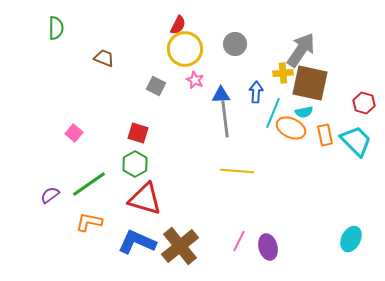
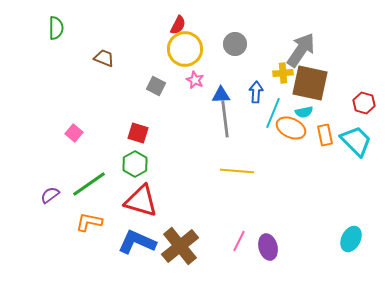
red triangle: moved 4 px left, 2 px down
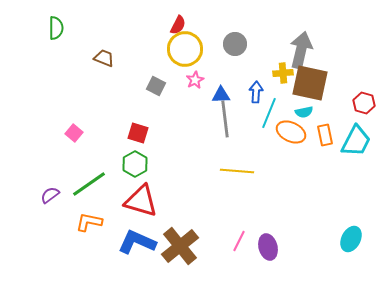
gray arrow: rotated 21 degrees counterclockwise
pink star: rotated 18 degrees clockwise
cyan line: moved 4 px left
orange ellipse: moved 4 px down
cyan trapezoid: rotated 72 degrees clockwise
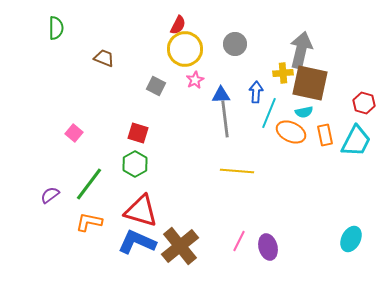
green line: rotated 18 degrees counterclockwise
red triangle: moved 10 px down
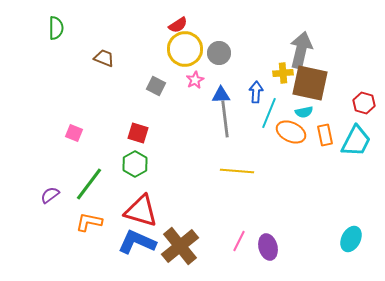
red semicircle: rotated 30 degrees clockwise
gray circle: moved 16 px left, 9 px down
pink square: rotated 18 degrees counterclockwise
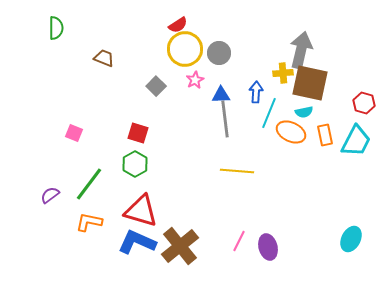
gray square: rotated 18 degrees clockwise
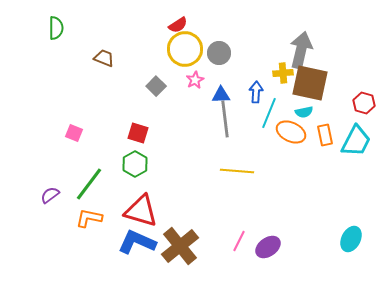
orange L-shape: moved 4 px up
purple ellipse: rotated 70 degrees clockwise
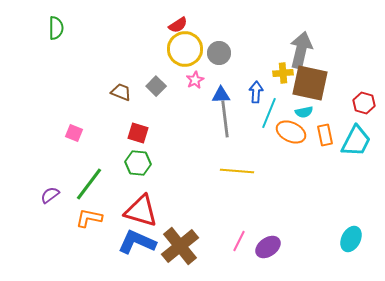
brown trapezoid: moved 17 px right, 34 px down
green hexagon: moved 3 px right, 1 px up; rotated 25 degrees counterclockwise
